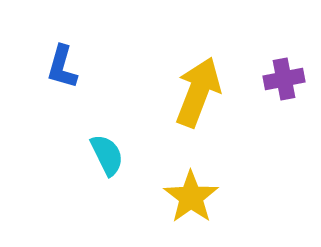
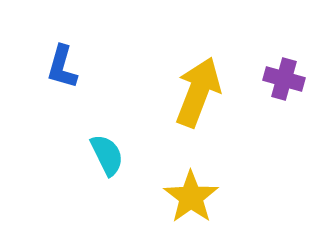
purple cross: rotated 27 degrees clockwise
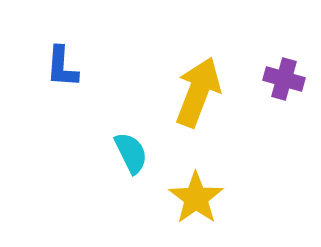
blue L-shape: rotated 12 degrees counterclockwise
cyan semicircle: moved 24 px right, 2 px up
yellow star: moved 5 px right, 1 px down
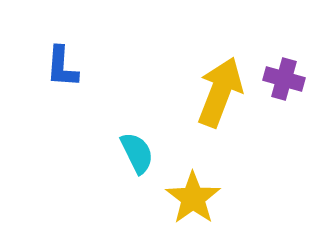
yellow arrow: moved 22 px right
cyan semicircle: moved 6 px right
yellow star: moved 3 px left
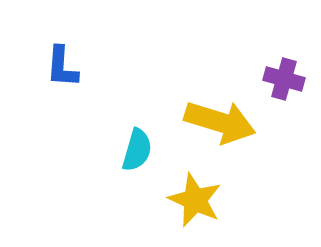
yellow arrow: moved 30 px down; rotated 86 degrees clockwise
cyan semicircle: moved 3 px up; rotated 42 degrees clockwise
yellow star: moved 2 px right, 2 px down; rotated 12 degrees counterclockwise
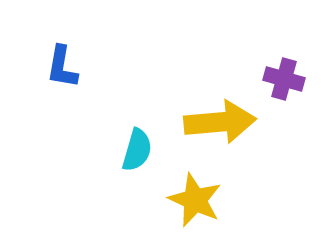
blue L-shape: rotated 6 degrees clockwise
yellow arrow: rotated 22 degrees counterclockwise
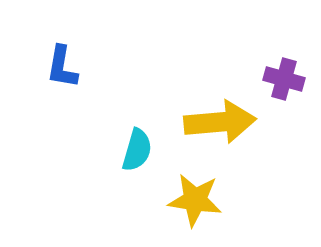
yellow star: rotated 16 degrees counterclockwise
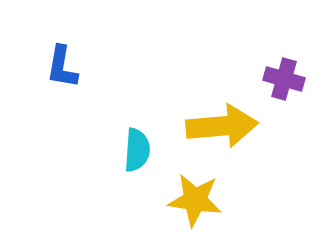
yellow arrow: moved 2 px right, 4 px down
cyan semicircle: rotated 12 degrees counterclockwise
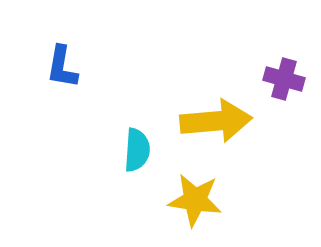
yellow arrow: moved 6 px left, 5 px up
